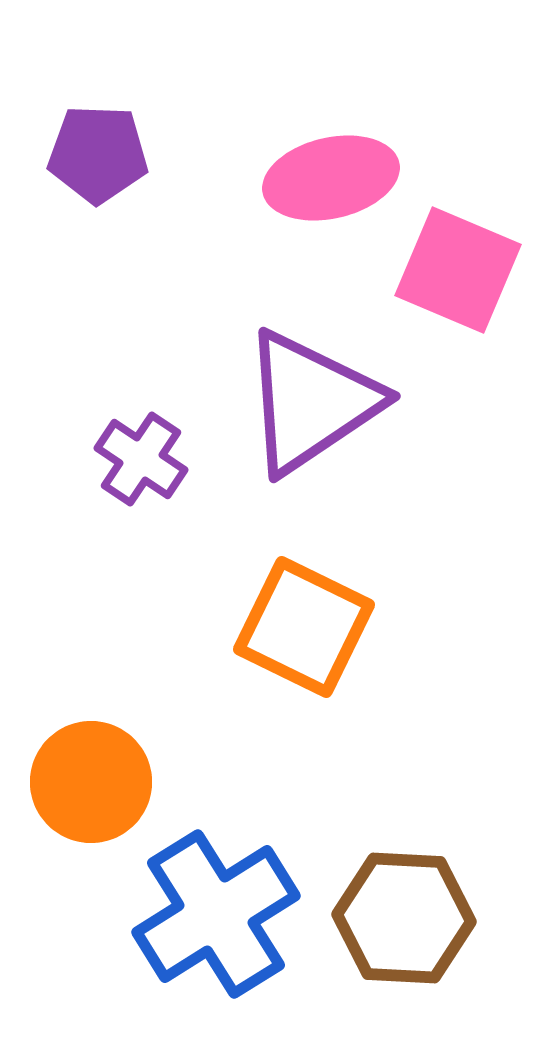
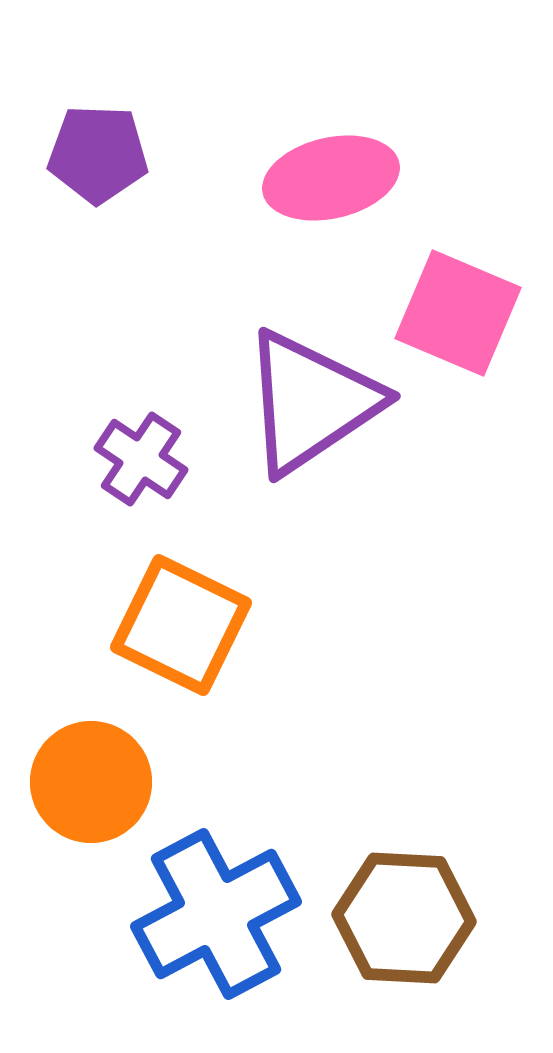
pink square: moved 43 px down
orange square: moved 123 px left, 2 px up
blue cross: rotated 4 degrees clockwise
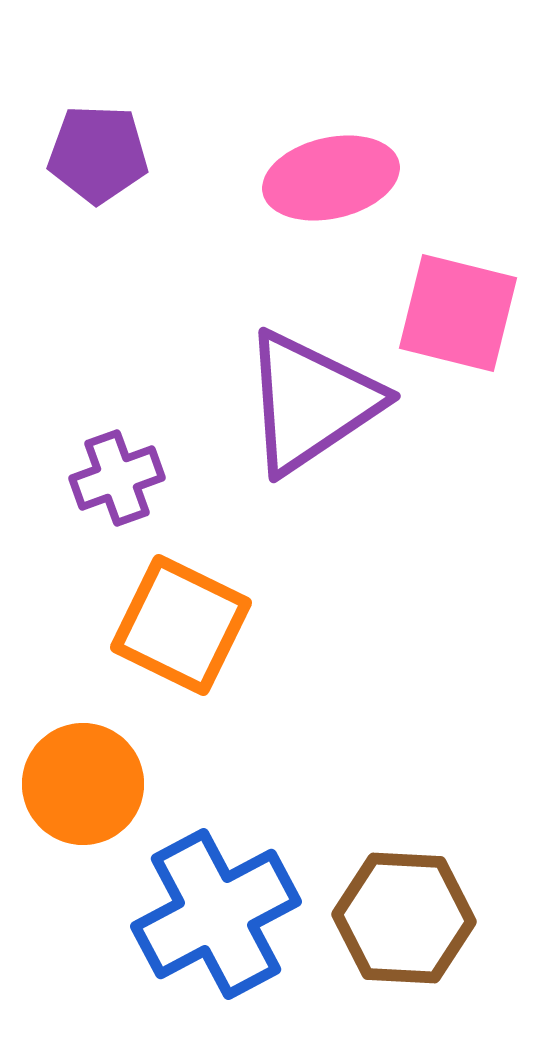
pink square: rotated 9 degrees counterclockwise
purple cross: moved 24 px left, 19 px down; rotated 36 degrees clockwise
orange circle: moved 8 px left, 2 px down
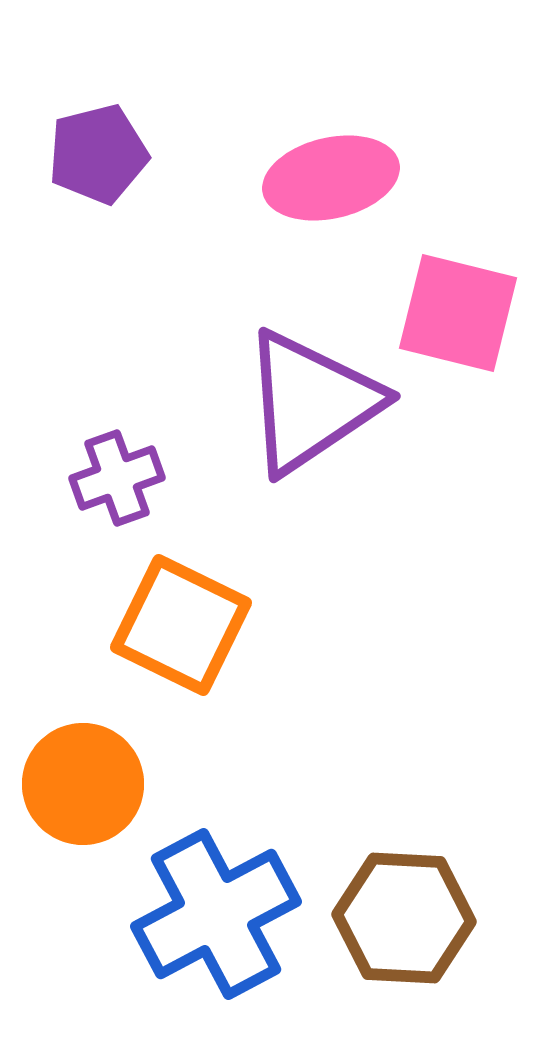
purple pentagon: rotated 16 degrees counterclockwise
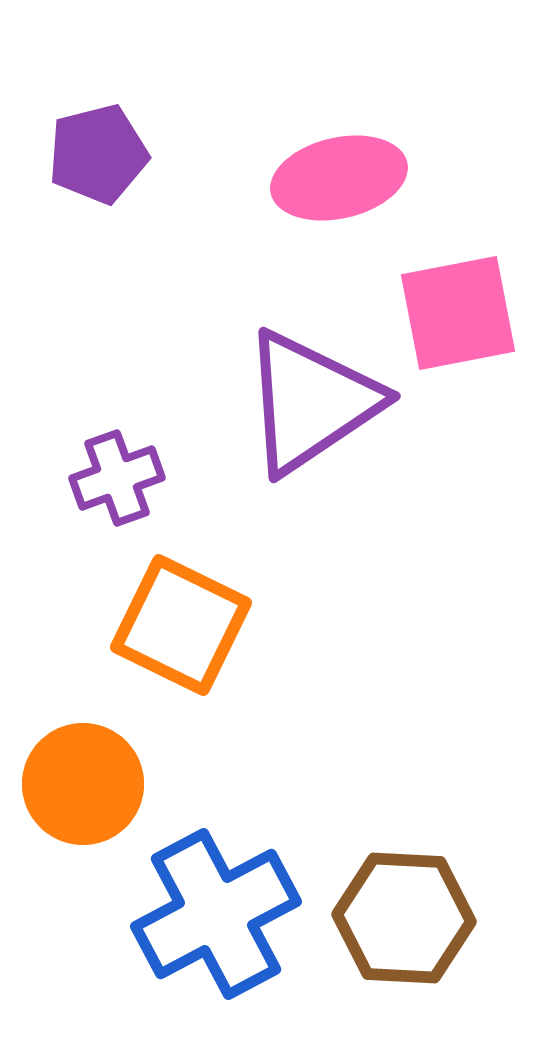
pink ellipse: moved 8 px right
pink square: rotated 25 degrees counterclockwise
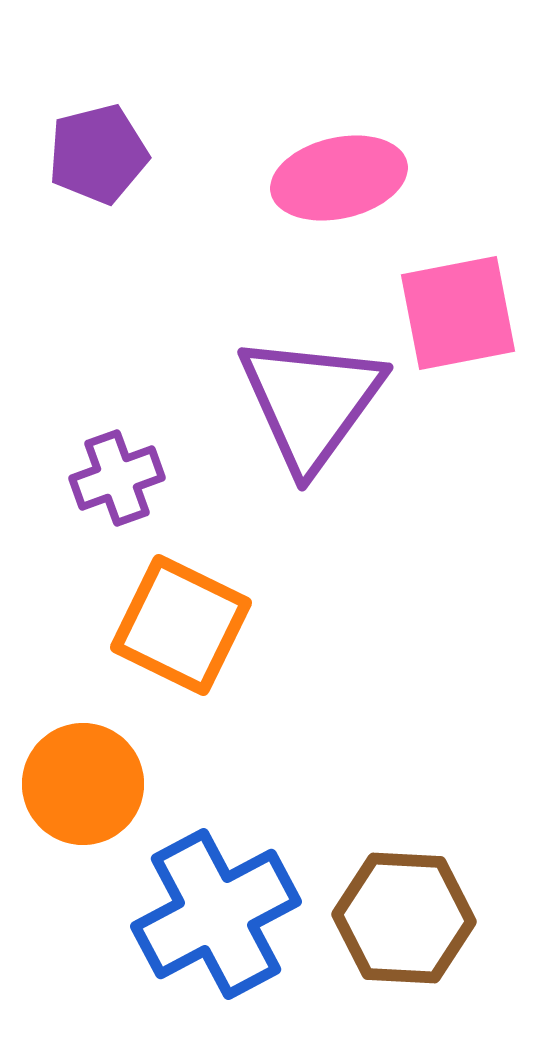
purple triangle: rotated 20 degrees counterclockwise
